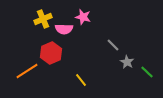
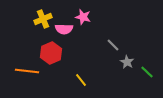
orange line: rotated 40 degrees clockwise
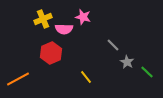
orange line: moved 9 px left, 8 px down; rotated 35 degrees counterclockwise
yellow line: moved 5 px right, 3 px up
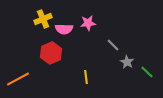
pink star: moved 5 px right, 6 px down; rotated 21 degrees counterclockwise
yellow line: rotated 32 degrees clockwise
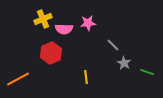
gray star: moved 3 px left, 1 px down
green line: rotated 24 degrees counterclockwise
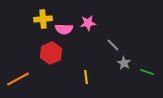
yellow cross: rotated 18 degrees clockwise
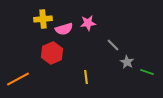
pink semicircle: rotated 18 degrees counterclockwise
red hexagon: moved 1 px right
gray star: moved 3 px right, 1 px up
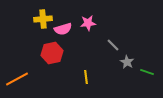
pink semicircle: moved 1 px left
red hexagon: rotated 10 degrees clockwise
orange line: moved 1 px left
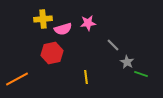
green line: moved 6 px left, 2 px down
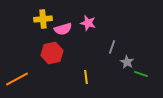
pink star: rotated 21 degrees clockwise
gray line: moved 1 px left, 2 px down; rotated 64 degrees clockwise
